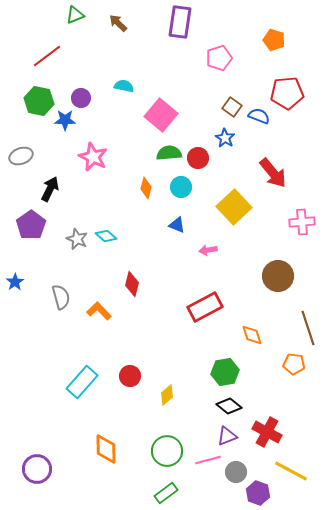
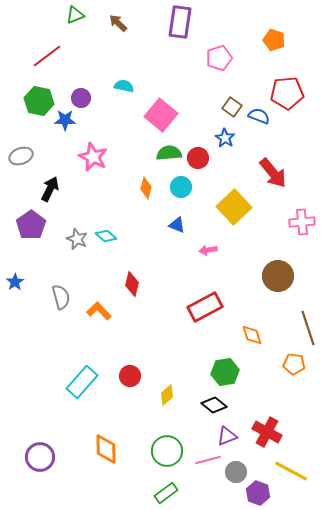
black diamond at (229, 406): moved 15 px left, 1 px up
purple circle at (37, 469): moved 3 px right, 12 px up
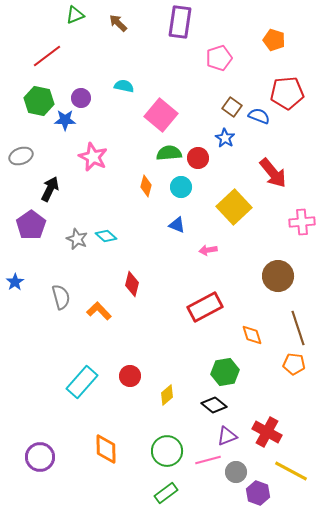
orange diamond at (146, 188): moved 2 px up
brown line at (308, 328): moved 10 px left
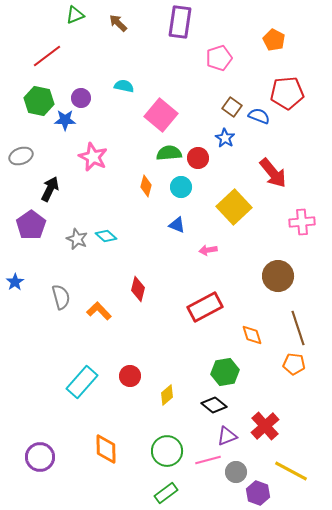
orange pentagon at (274, 40): rotated 10 degrees clockwise
red diamond at (132, 284): moved 6 px right, 5 px down
red cross at (267, 432): moved 2 px left, 6 px up; rotated 20 degrees clockwise
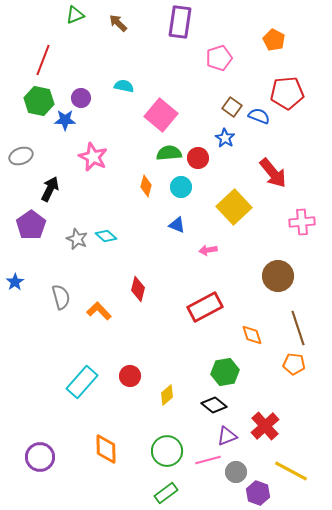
red line at (47, 56): moved 4 px left, 4 px down; rotated 32 degrees counterclockwise
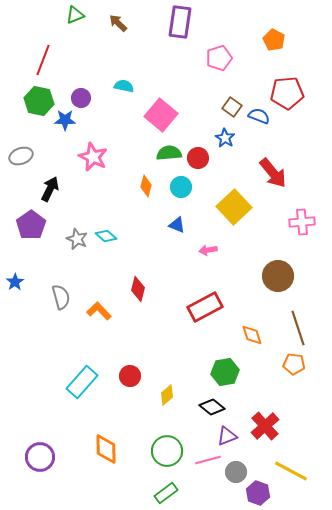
black diamond at (214, 405): moved 2 px left, 2 px down
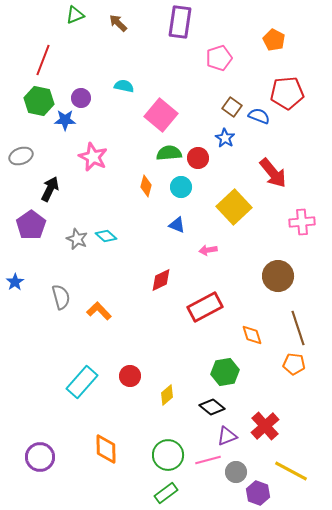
red diamond at (138, 289): moved 23 px right, 9 px up; rotated 50 degrees clockwise
green circle at (167, 451): moved 1 px right, 4 px down
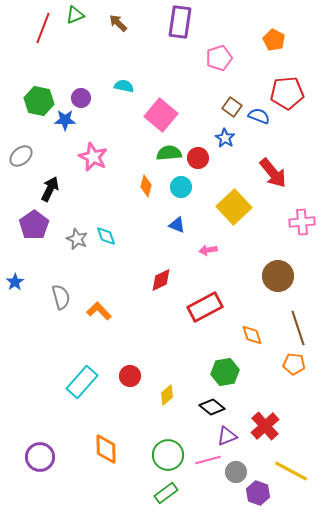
red line at (43, 60): moved 32 px up
gray ellipse at (21, 156): rotated 20 degrees counterclockwise
purple pentagon at (31, 225): moved 3 px right
cyan diamond at (106, 236): rotated 30 degrees clockwise
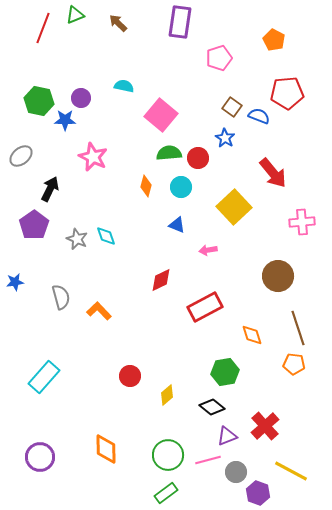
blue star at (15, 282): rotated 24 degrees clockwise
cyan rectangle at (82, 382): moved 38 px left, 5 px up
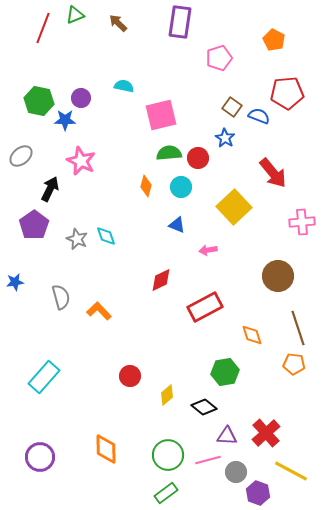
pink square at (161, 115): rotated 36 degrees clockwise
pink star at (93, 157): moved 12 px left, 4 px down
black diamond at (212, 407): moved 8 px left
red cross at (265, 426): moved 1 px right, 7 px down
purple triangle at (227, 436): rotated 25 degrees clockwise
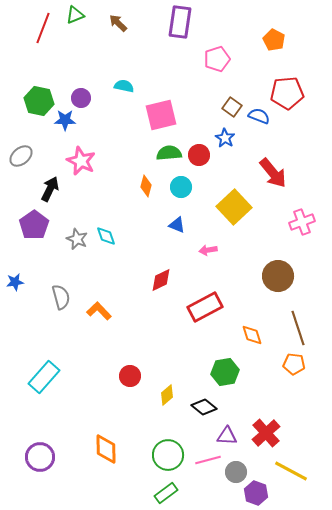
pink pentagon at (219, 58): moved 2 px left, 1 px down
red circle at (198, 158): moved 1 px right, 3 px up
pink cross at (302, 222): rotated 15 degrees counterclockwise
purple hexagon at (258, 493): moved 2 px left
